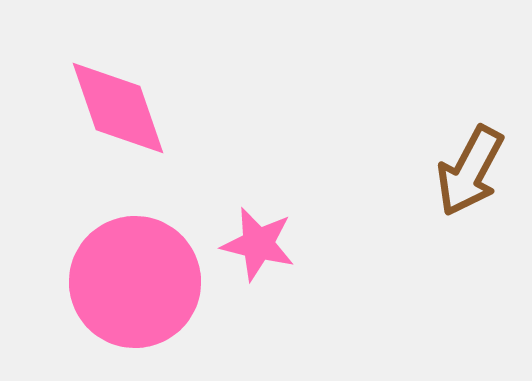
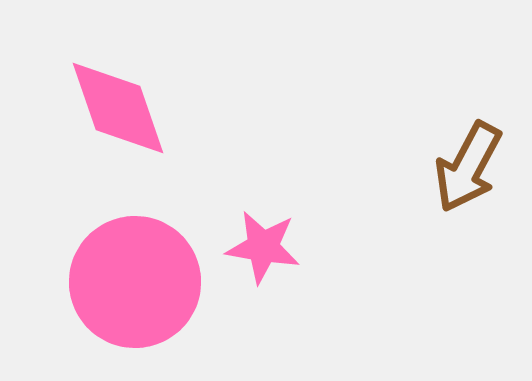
brown arrow: moved 2 px left, 4 px up
pink star: moved 5 px right, 3 px down; rotated 4 degrees counterclockwise
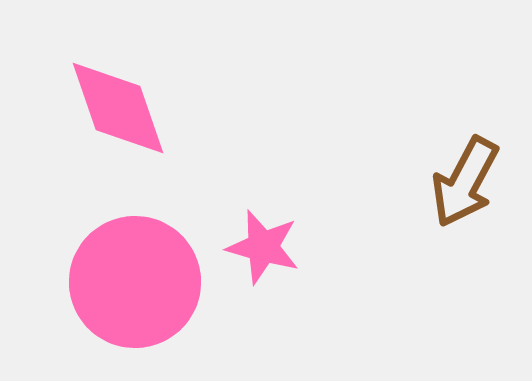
brown arrow: moved 3 px left, 15 px down
pink star: rotated 6 degrees clockwise
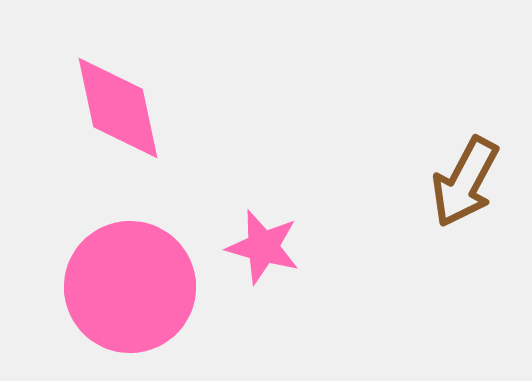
pink diamond: rotated 7 degrees clockwise
pink circle: moved 5 px left, 5 px down
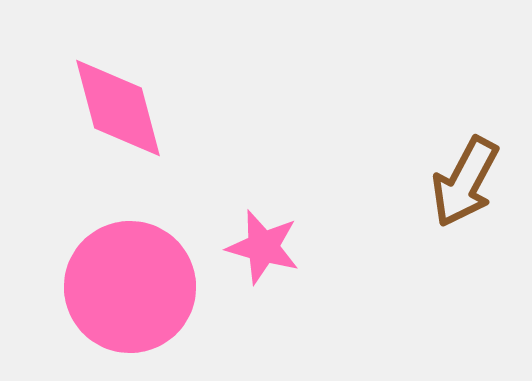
pink diamond: rotated 3 degrees counterclockwise
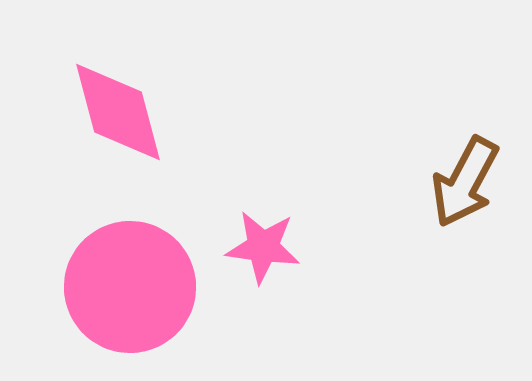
pink diamond: moved 4 px down
pink star: rotated 8 degrees counterclockwise
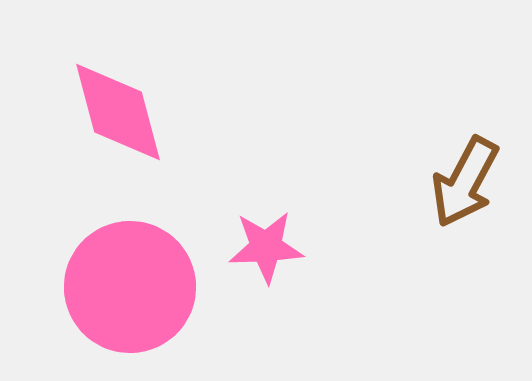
pink star: moved 3 px right; rotated 10 degrees counterclockwise
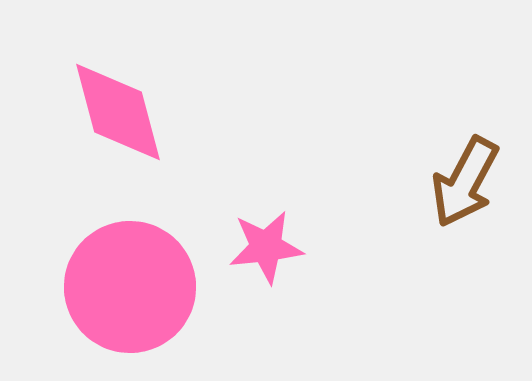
pink star: rotated 4 degrees counterclockwise
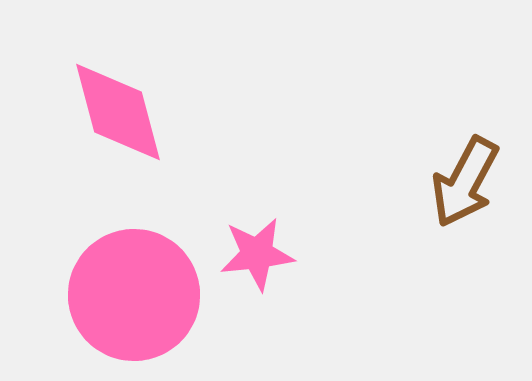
pink star: moved 9 px left, 7 px down
pink circle: moved 4 px right, 8 px down
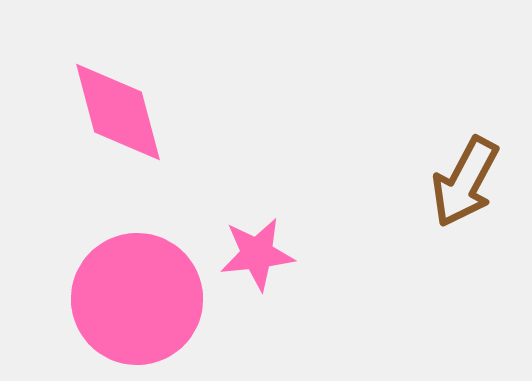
pink circle: moved 3 px right, 4 px down
